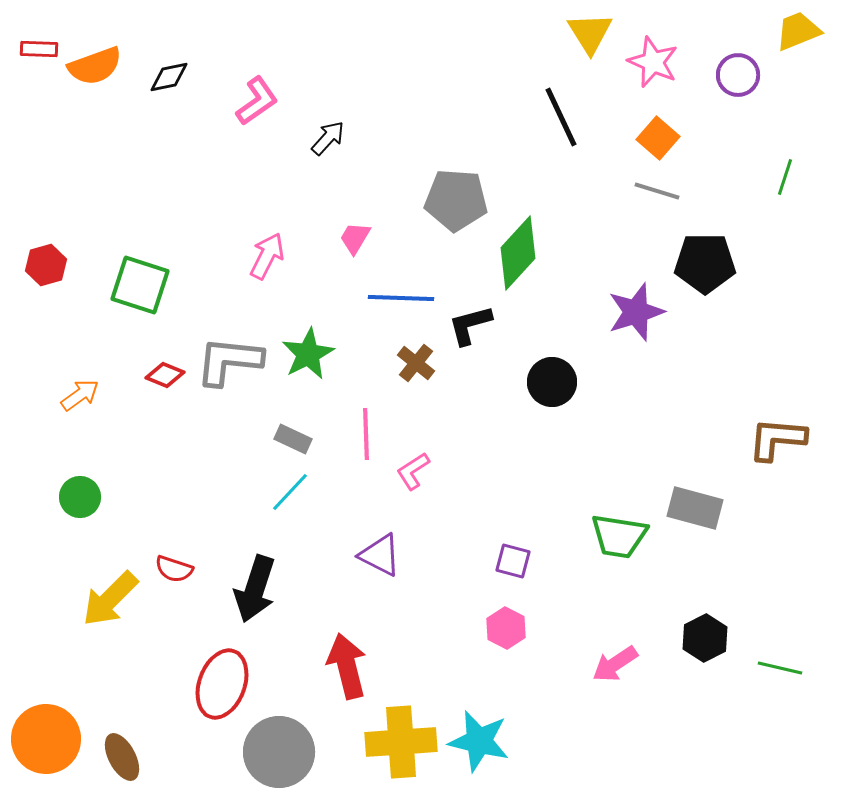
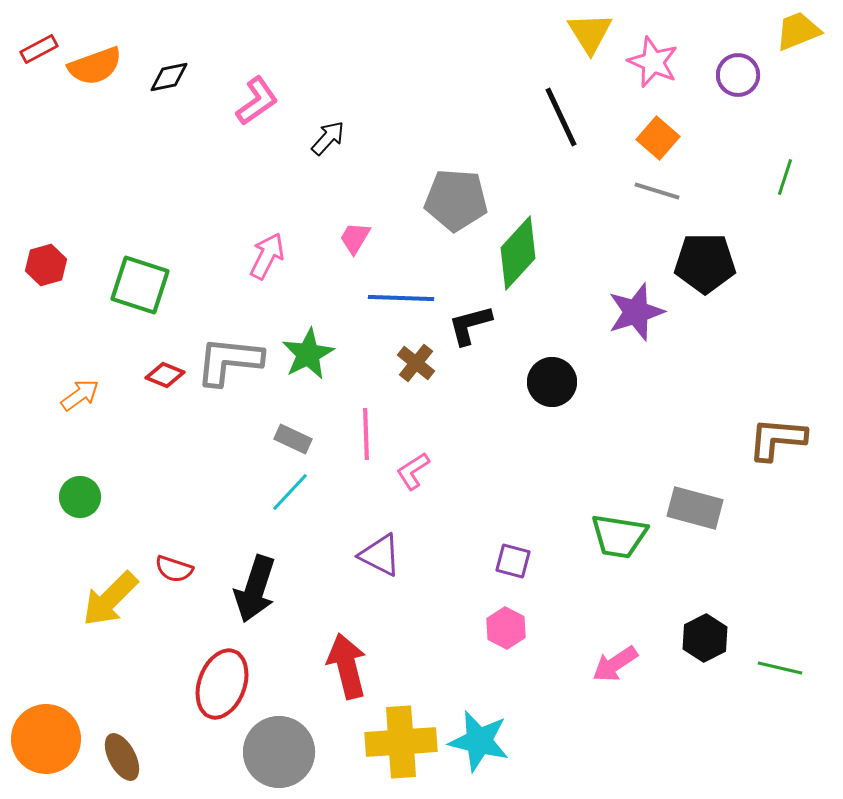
red rectangle at (39, 49): rotated 30 degrees counterclockwise
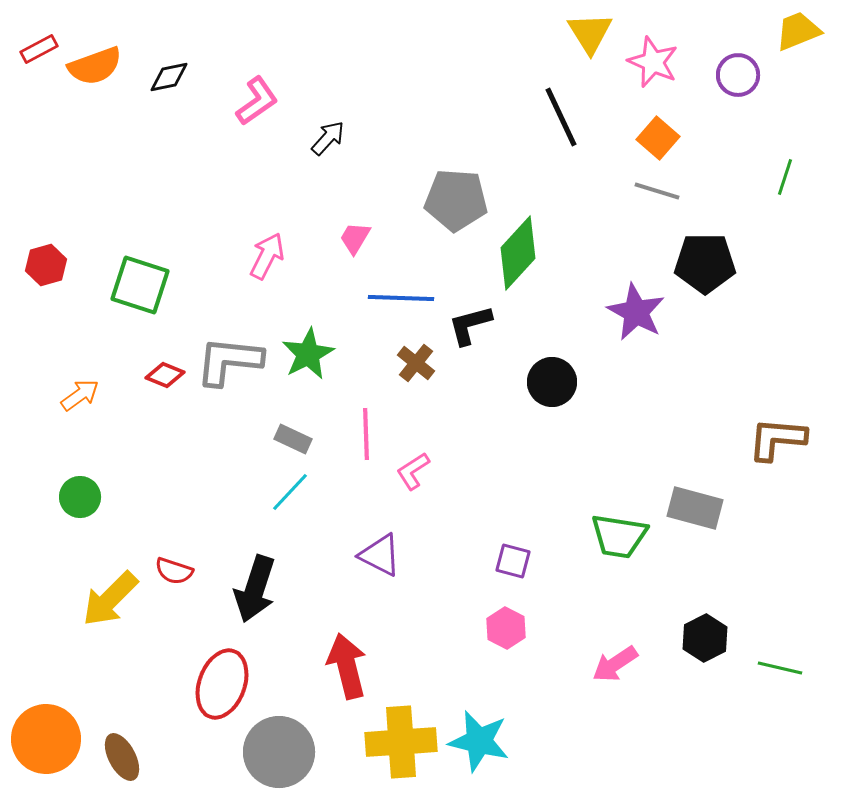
purple star at (636, 312): rotated 26 degrees counterclockwise
red semicircle at (174, 569): moved 2 px down
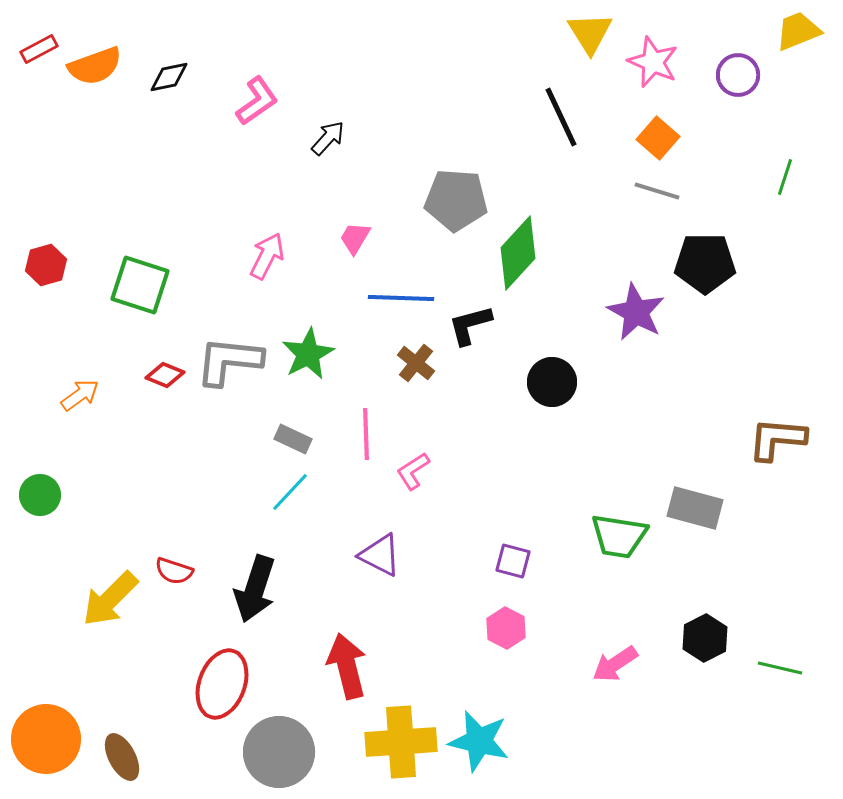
green circle at (80, 497): moved 40 px left, 2 px up
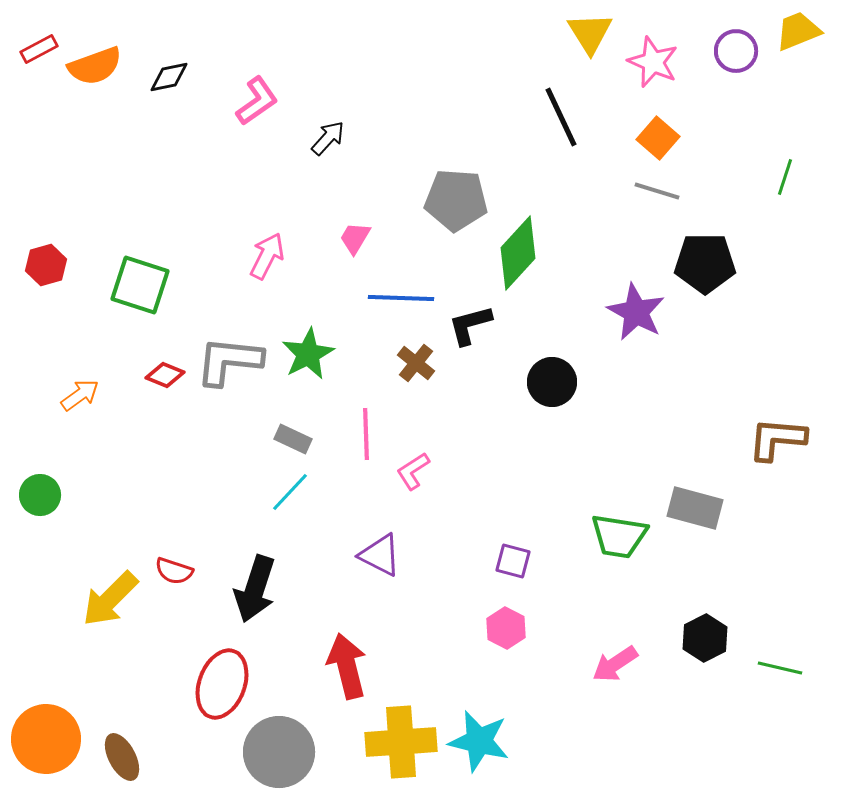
purple circle at (738, 75): moved 2 px left, 24 px up
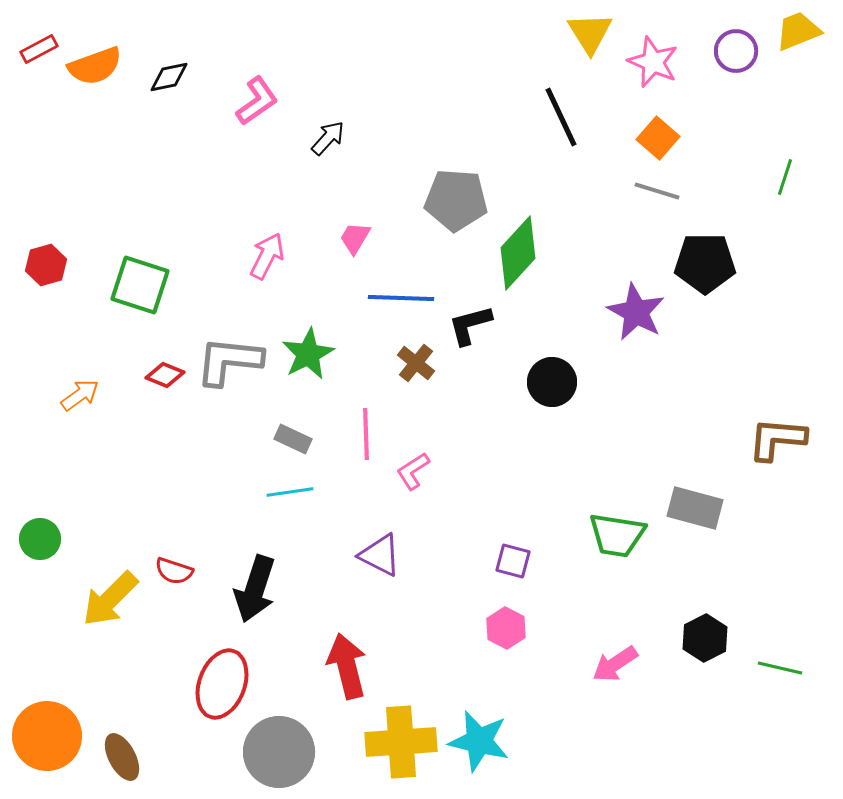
cyan line at (290, 492): rotated 39 degrees clockwise
green circle at (40, 495): moved 44 px down
green trapezoid at (619, 536): moved 2 px left, 1 px up
orange circle at (46, 739): moved 1 px right, 3 px up
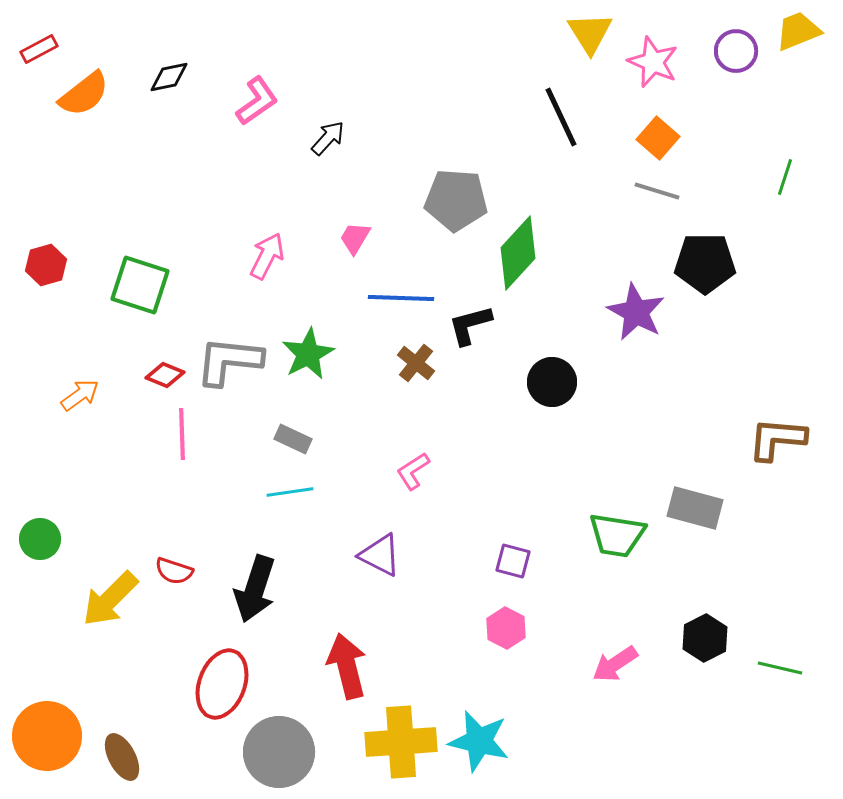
orange semicircle at (95, 66): moved 11 px left, 28 px down; rotated 18 degrees counterclockwise
pink line at (366, 434): moved 184 px left
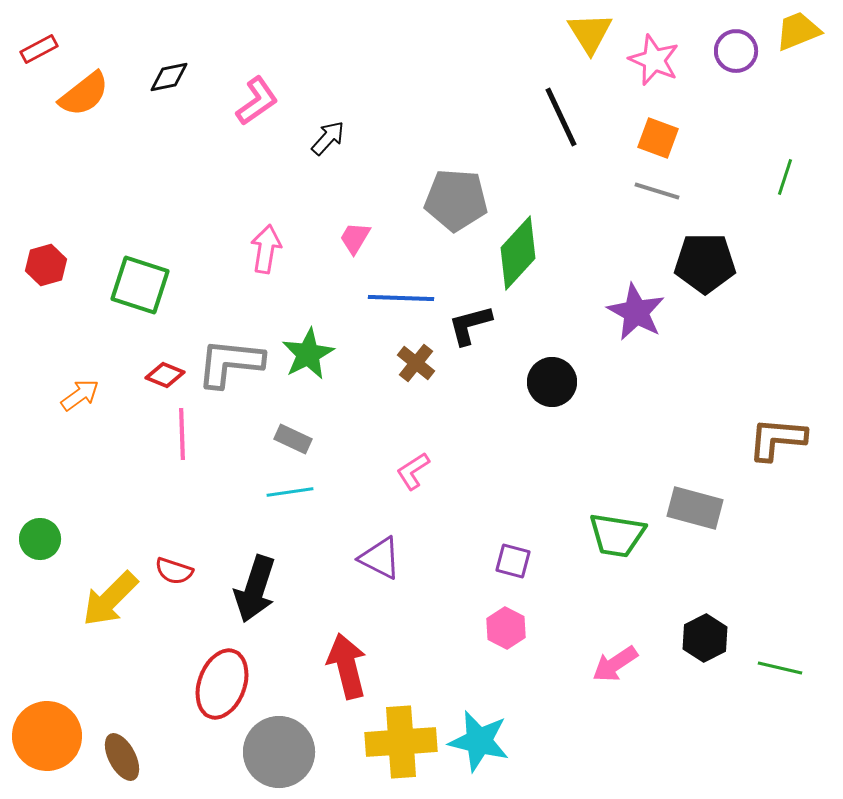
pink star at (653, 62): moved 1 px right, 2 px up
orange square at (658, 138): rotated 21 degrees counterclockwise
pink arrow at (267, 256): moved 1 px left, 7 px up; rotated 18 degrees counterclockwise
gray L-shape at (229, 361): moved 1 px right, 2 px down
purple triangle at (380, 555): moved 3 px down
